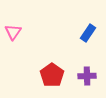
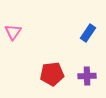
red pentagon: moved 1 px up; rotated 30 degrees clockwise
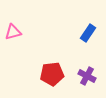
pink triangle: rotated 42 degrees clockwise
purple cross: rotated 30 degrees clockwise
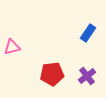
pink triangle: moved 1 px left, 15 px down
purple cross: rotated 24 degrees clockwise
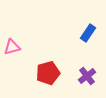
red pentagon: moved 4 px left, 1 px up; rotated 10 degrees counterclockwise
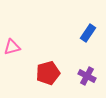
purple cross: rotated 24 degrees counterclockwise
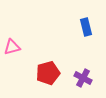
blue rectangle: moved 2 px left, 6 px up; rotated 48 degrees counterclockwise
purple cross: moved 4 px left, 2 px down
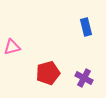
purple cross: moved 1 px right
